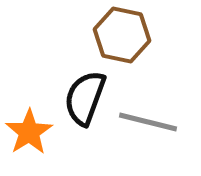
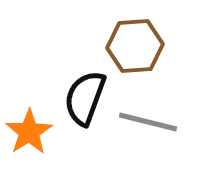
brown hexagon: moved 13 px right, 11 px down; rotated 16 degrees counterclockwise
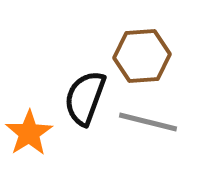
brown hexagon: moved 7 px right, 10 px down
orange star: moved 1 px down
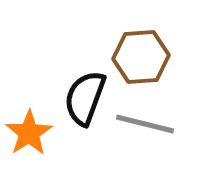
brown hexagon: moved 1 px left, 1 px down
gray line: moved 3 px left, 2 px down
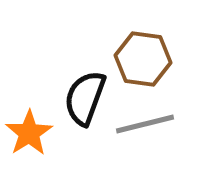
brown hexagon: moved 2 px right, 2 px down; rotated 12 degrees clockwise
gray line: rotated 28 degrees counterclockwise
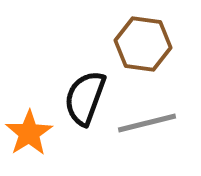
brown hexagon: moved 15 px up
gray line: moved 2 px right, 1 px up
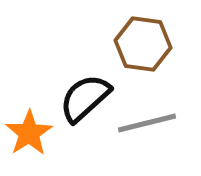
black semicircle: rotated 28 degrees clockwise
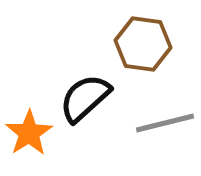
gray line: moved 18 px right
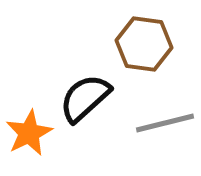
brown hexagon: moved 1 px right
orange star: rotated 6 degrees clockwise
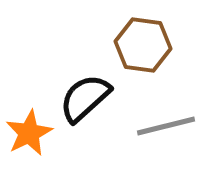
brown hexagon: moved 1 px left, 1 px down
gray line: moved 1 px right, 3 px down
